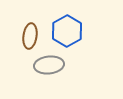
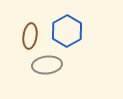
gray ellipse: moved 2 px left
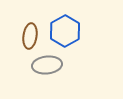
blue hexagon: moved 2 px left
